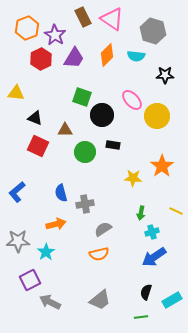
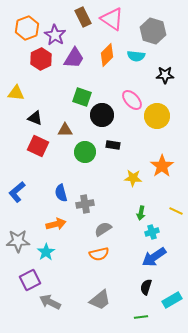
black semicircle: moved 5 px up
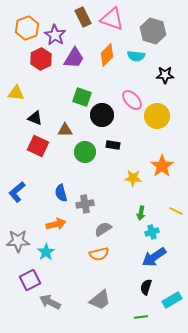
pink triangle: rotated 15 degrees counterclockwise
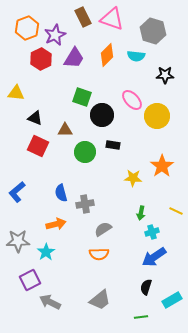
purple star: rotated 15 degrees clockwise
orange semicircle: rotated 12 degrees clockwise
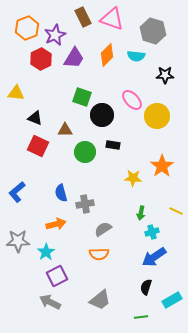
purple square: moved 27 px right, 4 px up
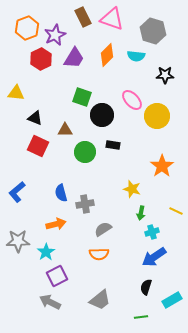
yellow star: moved 1 px left, 11 px down; rotated 12 degrees clockwise
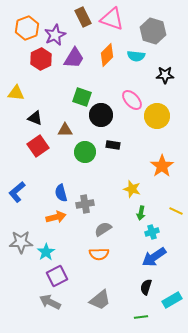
black circle: moved 1 px left
red square: rotated 30 degrees clockwise
orange arrow: moved 7 px up
gray star: moved 3 px right, 1 px down
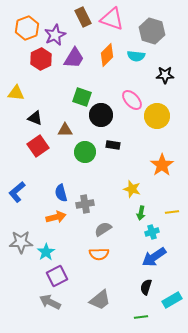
gray hexagon: moved 1 px left
orange star: moved 1 px up
yellow line: moved 4 px left, 1 px down; rotated 32 degrees counterclockwise
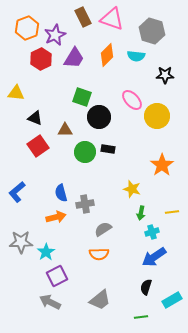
black circle: moved 2 px left, 2 px down
black rectangle: moved 5 px left, 4 px down
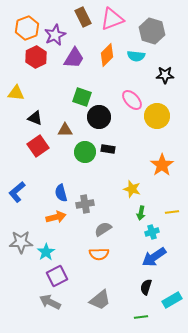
pink triangle: rotated 40 degrees counterclockwise
red hexagon: moved 5 px left, 2 px up
